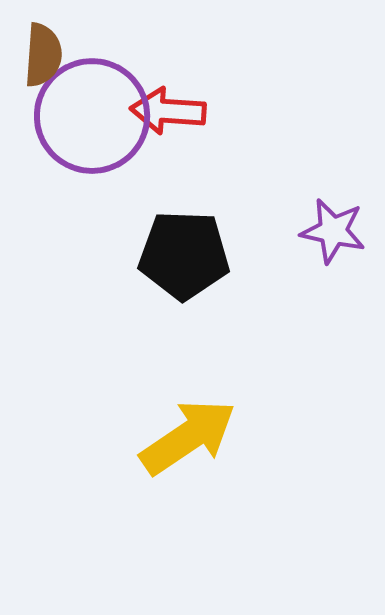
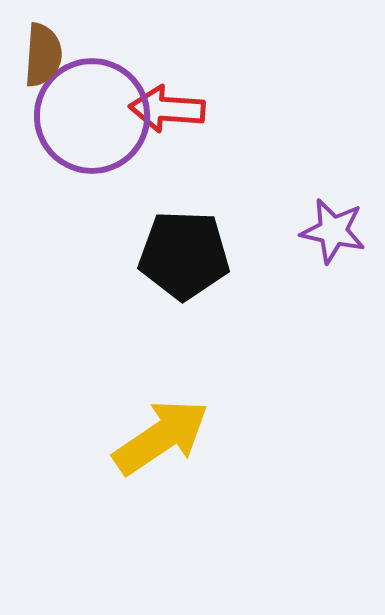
red arrow: moved 1 px left, 2 px up
yellow arrow: moved 27 px left
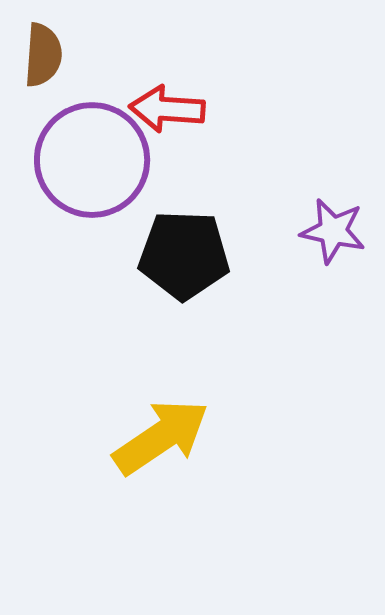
purple circle: moved 44 px down
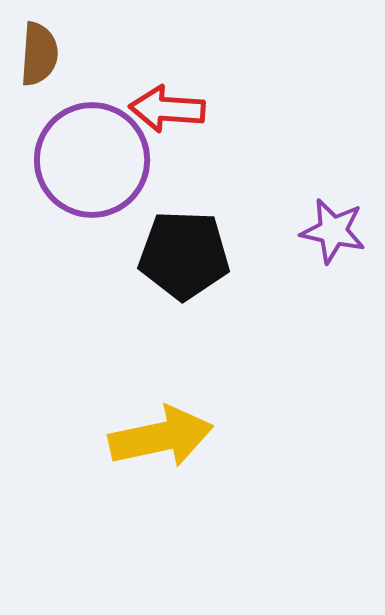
brown semicircle: moved 4 px left, 1 px up
yellow arrow: rotated 22 degrees clockwise
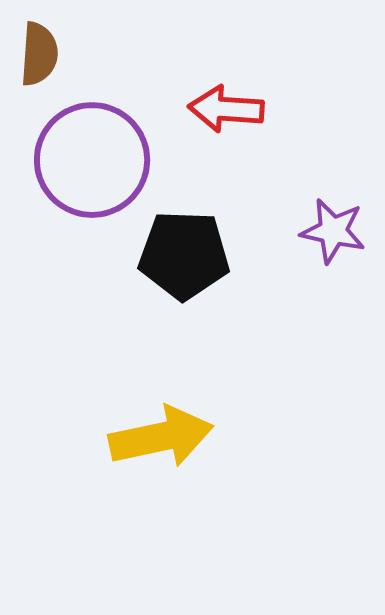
red arrow: moved 59 px right
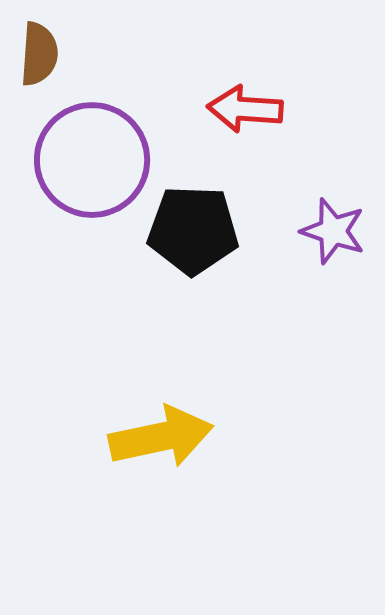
red arrow: moved 19 px right
purple star: rotated 6 degrees clockwise
black pentagon: moved 9 px right, 25 px up
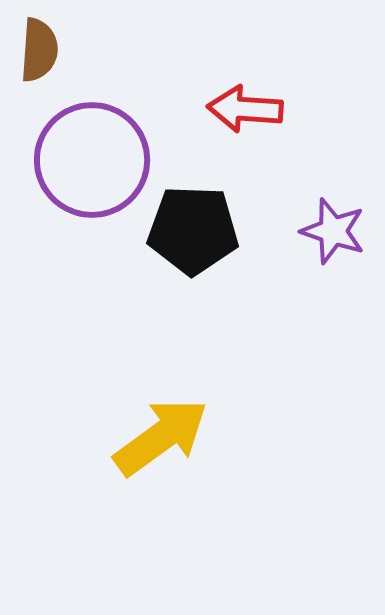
brown semicircle: moved 4 px up
yellow arrow: rotated 24 degrees counterclockwise
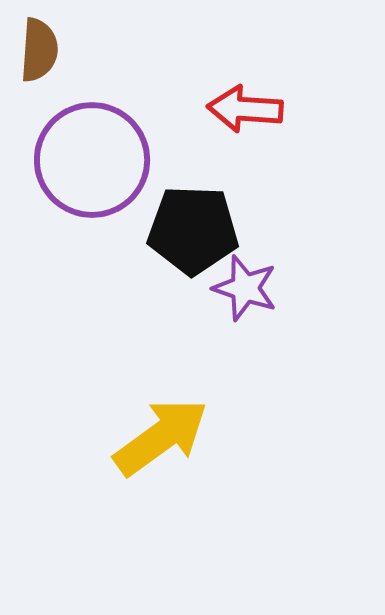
purple star: moved 88 px left, 57 px down
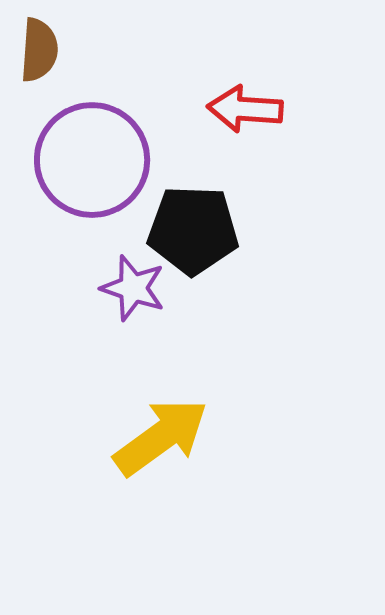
purple star: moved 112 px left
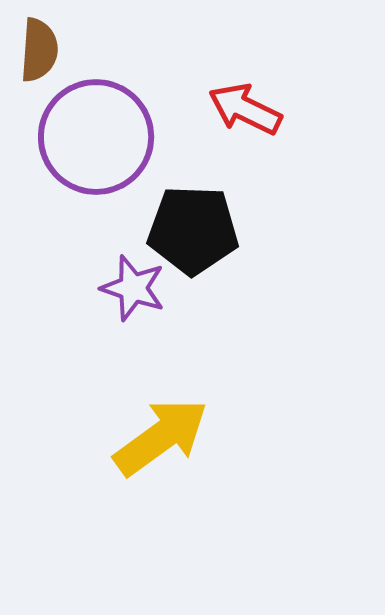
red arrow: rotated 22 degrees clockwise
purple circle: moved 4 px right, 23 px up
